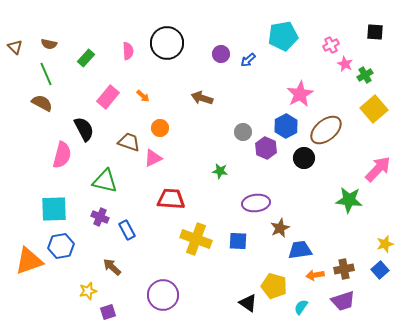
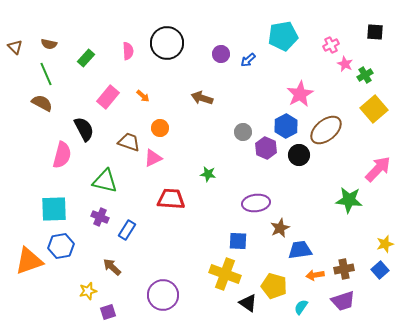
black circle at (304, 158): moved 5 px left, 3 px up
green star at (220, 171): moved 12 px left, 3 px down
blue rectangle at (127, 230): rotated 60 degrees clockwise
yellow cross at (196, 239): moved 29 px right, 35 px down
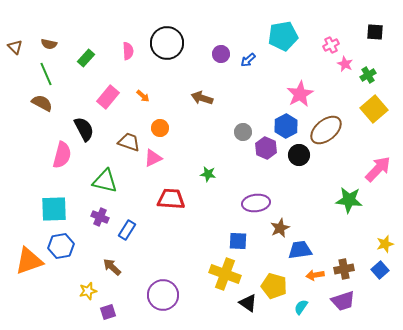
green cross at (365, 75): moved 3 px right
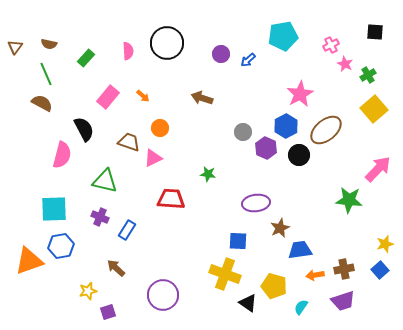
brown triangle at (15, 47): rotated 21 degrees clockwise
brown arrow at (112, 267): moved 4 px right, 1 px down
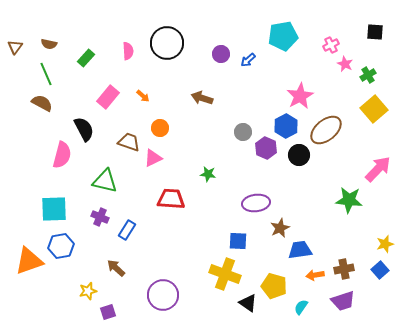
pink star at (300, 94): moved 2 px down
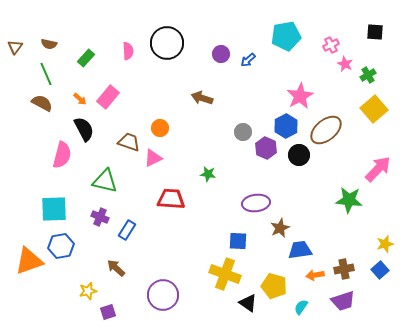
cyan pentagon at (283, 36): moved 3 px right
orange arrow at (143, 96): moved 63 px left, 3 px down
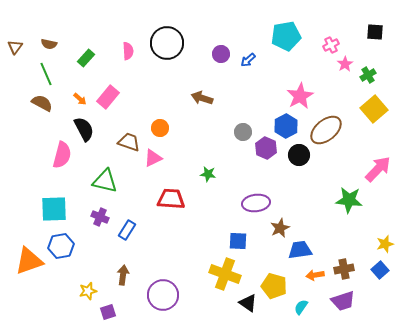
pink star at (345, 64): rotated 14 degrees clockwise
brown arrow at (116, 268): moved 7 px right, 7 px down; rotated 54 degrees clockwise
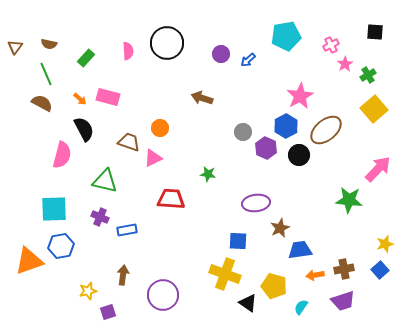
pink rectangle at (108, 97): rotated 65 degrees clockwise
blue rectangle at (127, 230): rotated 48 degrees clockwise
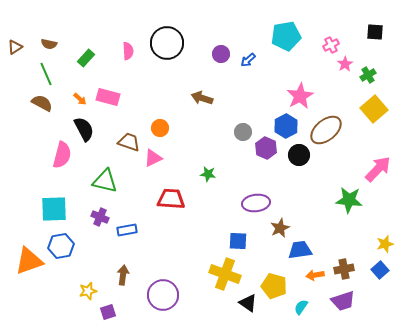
brown triangle at (15, 47): rotated 21 degrees clockwise
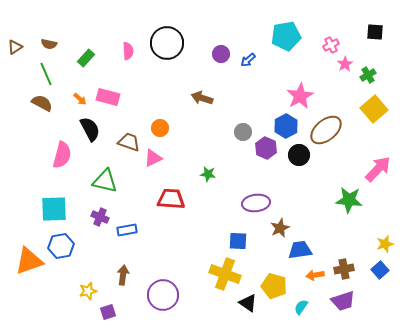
black semicircle at (84, 129): moved 6 px right
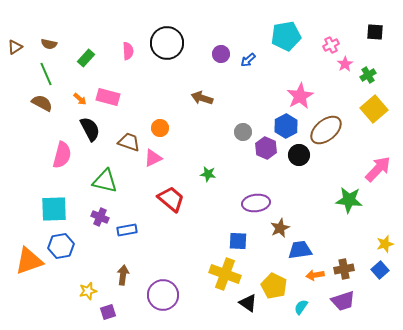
red trapezoid at (171, 199): rotated 36 degrees clockwise
yellow pentagon at (274, 286): rotated 10 degrees clockwise
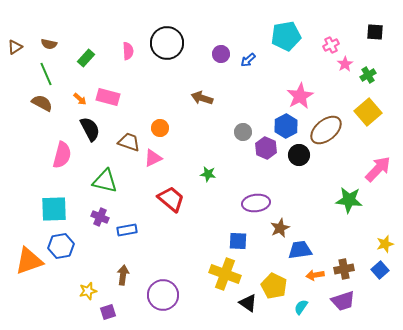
yellow square at (374, 109): moved 6 px left, 3 px down
